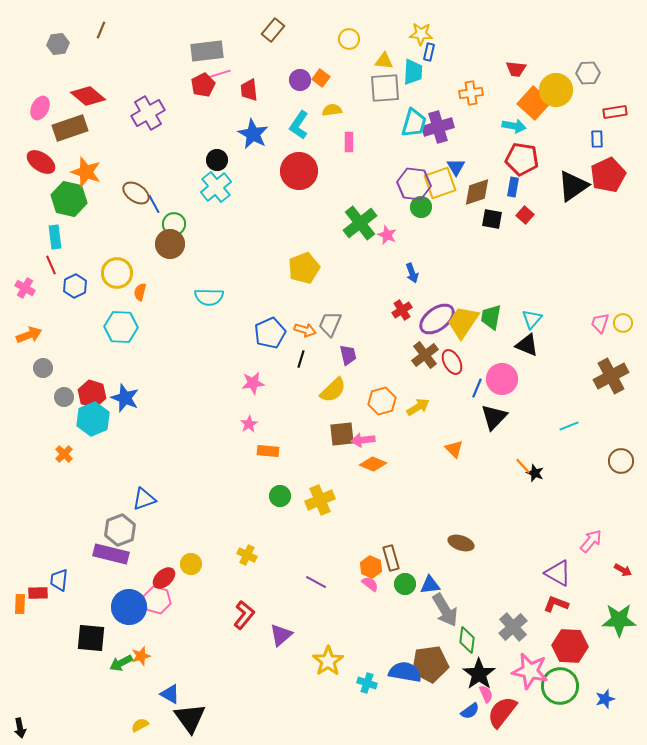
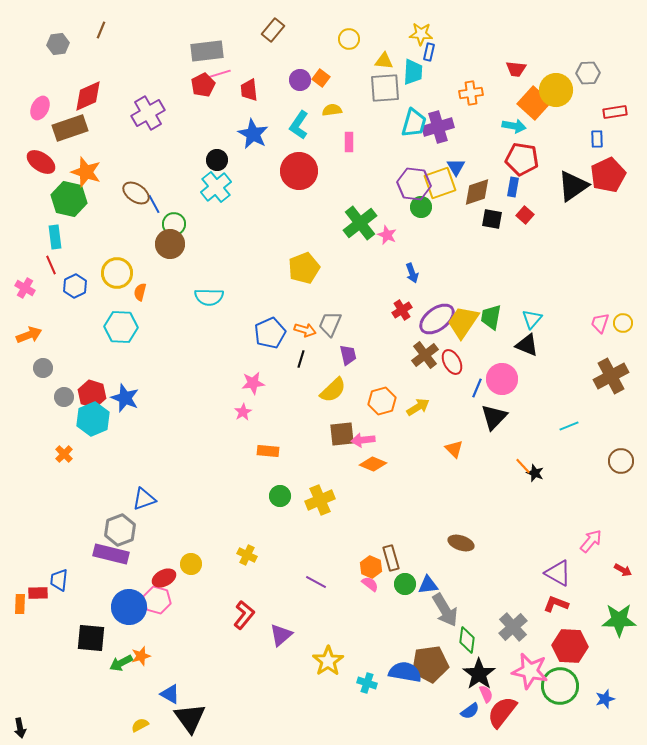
red diamond at (88, 96): rotated 64 degrees counterclockwise
pink star at (249, 424): moved 6 px left, 12 px up
red ellipse at (164, 578): rotated 15 degrees clockwise
blue triangle at (430, 585): moved 2 px left
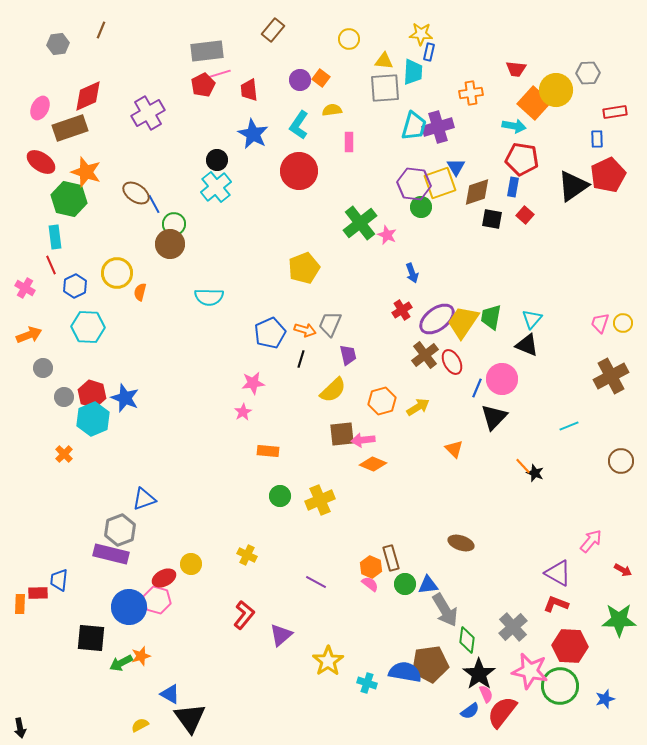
cyan trapezoid at (414, 123): moved 3 px down
cyan hexagon at (121, 327): moved 33 px left
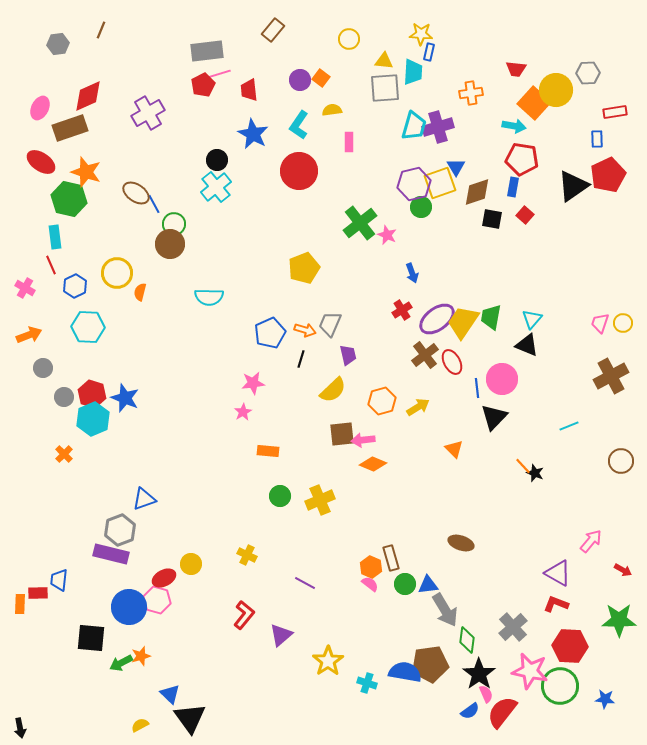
purple hexagon at (414, 184): rotated 20 degrees counterclockwise
blue line at (477, 388): rotated 30 degrees counterclockwise
purple line at (316, 582): moved 11 px left, 1 px down
blue triangle at (170, 694): rotated 15 degrees clockwise
blue star at (605, 699): rotated 24 degrees clockwise
